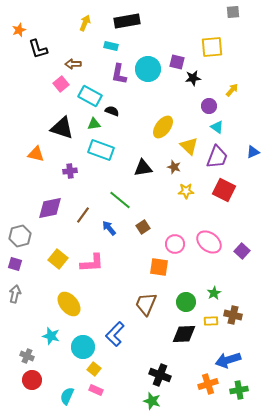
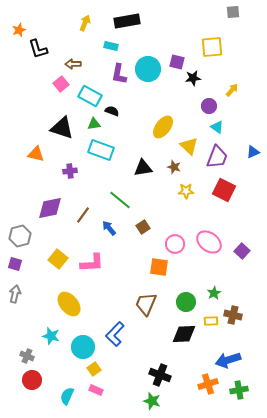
yellow square at (94, 369): rotated 16 degrees clockwise
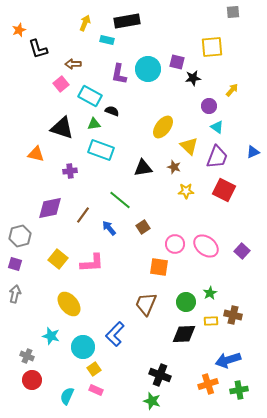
cyan rectangle at (111, 46): moved 4 px left, 6 px up
pink ellipse at (209, 242): moved 3 px left, 4 px down
green star at (214, 293): moved 4 px left
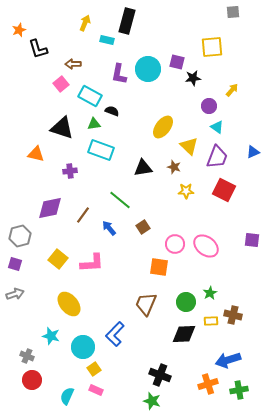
black rectangle at (127, 21): rotated 65 degrees counterclockwise
purple square at (242, 251): moved 10 px right, 11 px up; rotated 35 degrees counterclockwise
gray arrow at (15, 294): rotated 60 degrees clockwise
